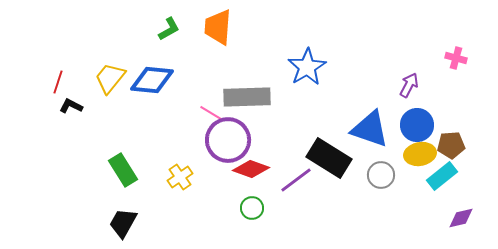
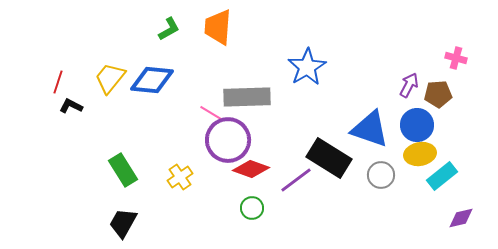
brown pentagon: moved 13 px left, 51 px up
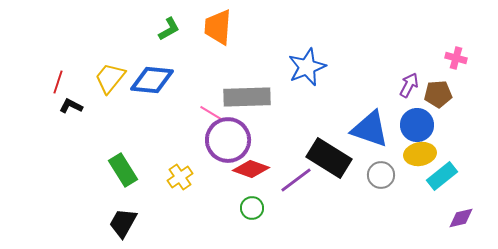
blue star: rotated 9 degrees clockwise
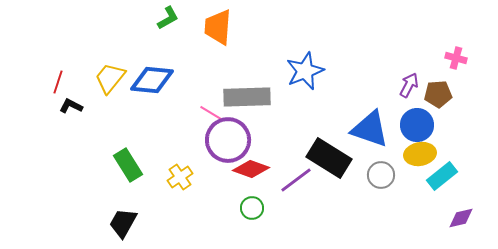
green L-shape: moved 1 px left, 11 px up
blue star: moved 2 px left, 4 px down
green rectangle: moved 5 px right, 5 px up
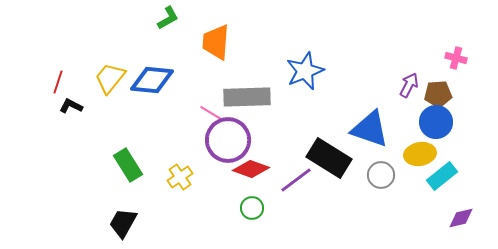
orange trapezoid: moved 2 px left, 15 px down
blue circle: moved 19 px right, 3 px up
